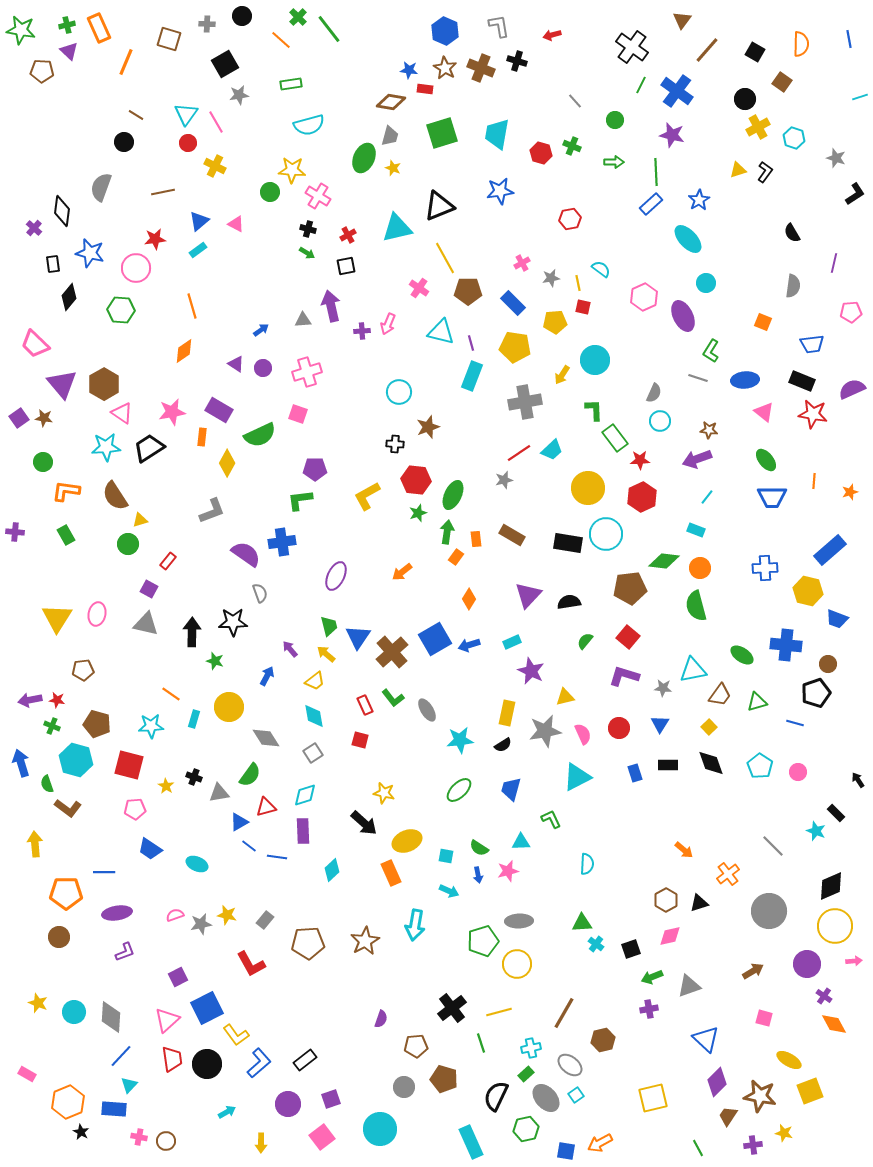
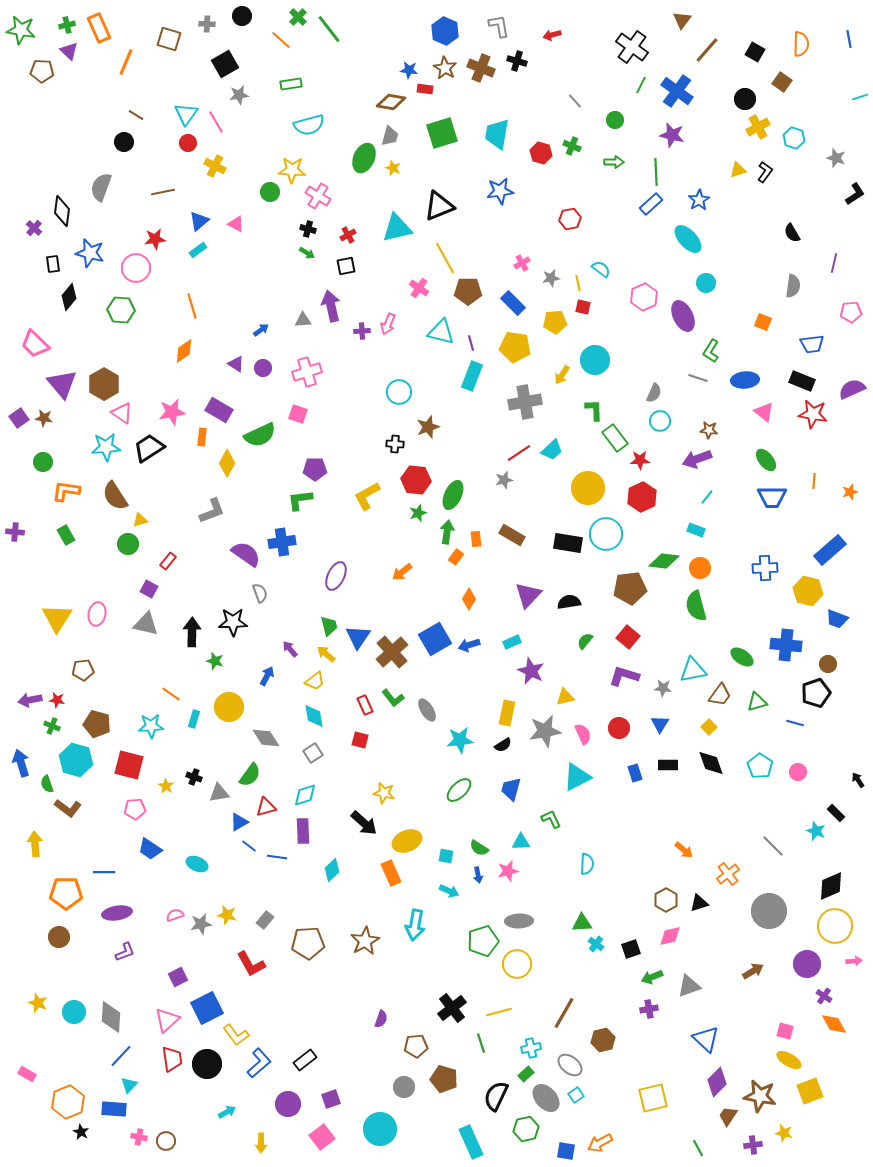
green ellipse at (742, 655): moved 2 px down
pink square at (764, 1018): moved 21 px right, 13 px down
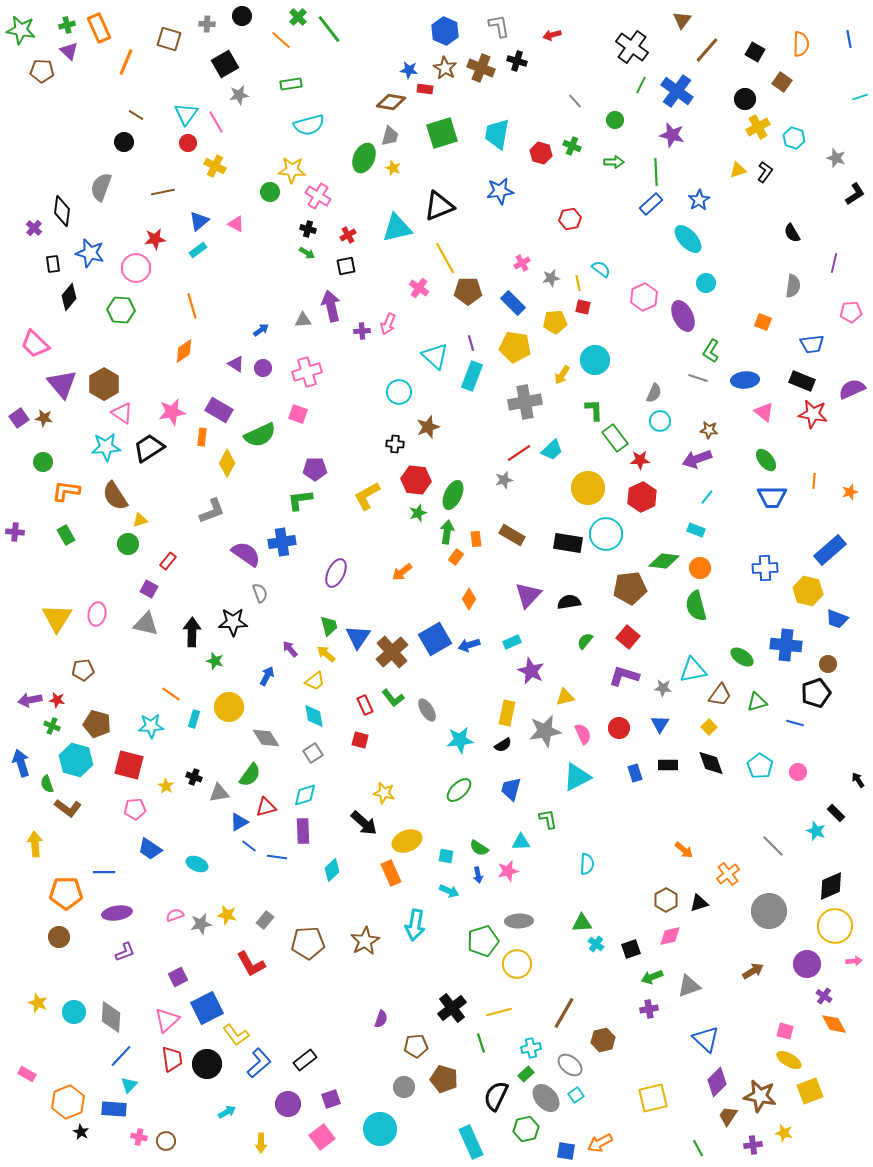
cyan triangle at (441, 332): moved 6 px left, 24 px down; rotated 28 degrees clockwise
purple ellipse at (336, 576): moved 3 px up
green L-shape at (551, 819): moved 3 px left; rotated 15 degrees clockwise
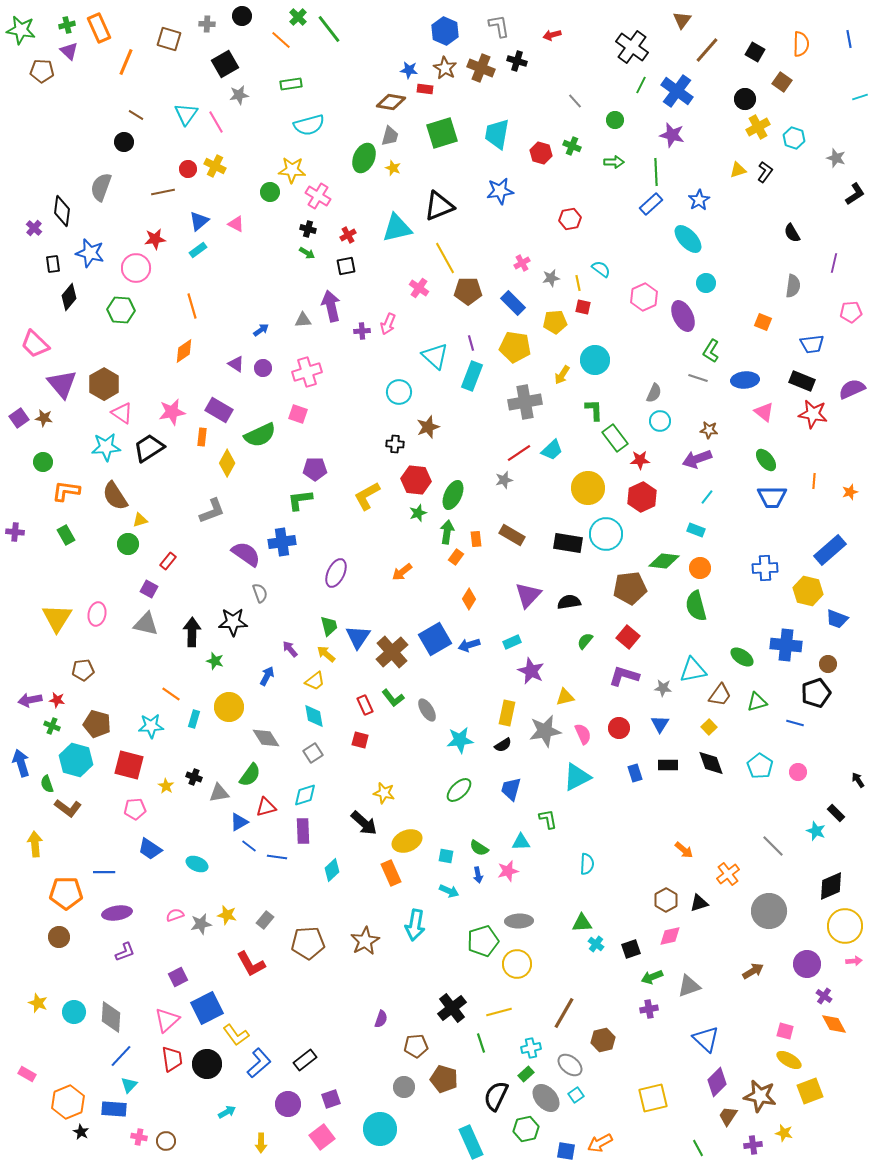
red circle at (188, 143): moved 26 px down
yellow circle at (835, 926): moved 10 px right
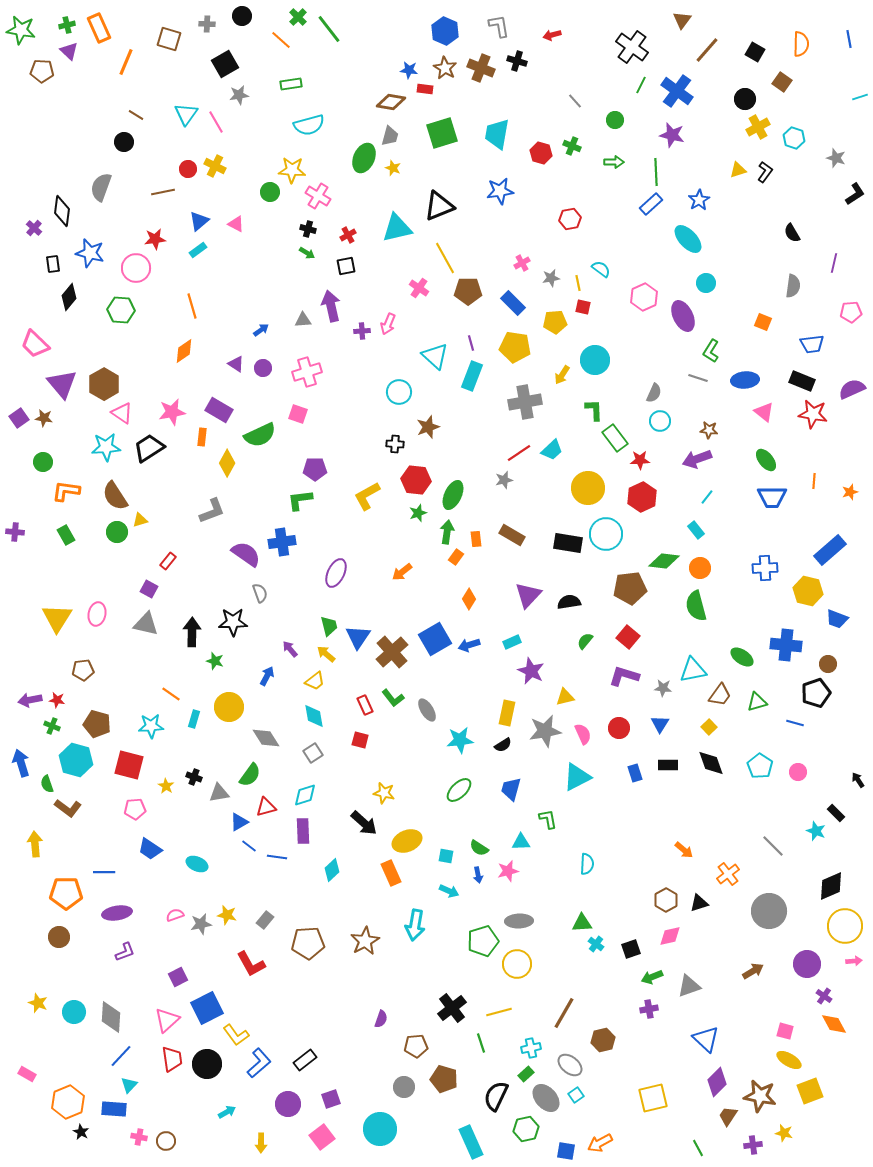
cyan rectangle at (696, 530): rotated 30 degrees clockwise
green circle at (128, 544): moved 11 px left, 12 px up
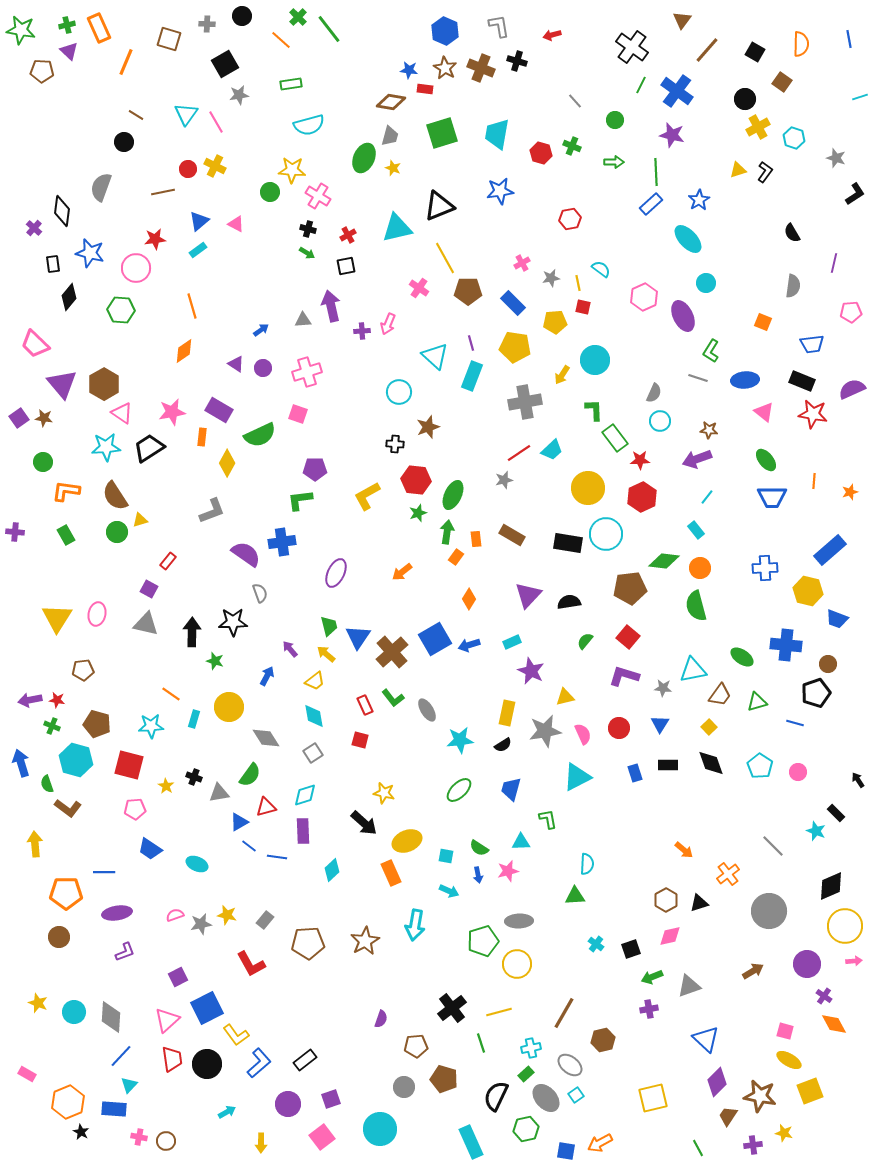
green triangle at (582, 923): moved 7 px left, 27 px up
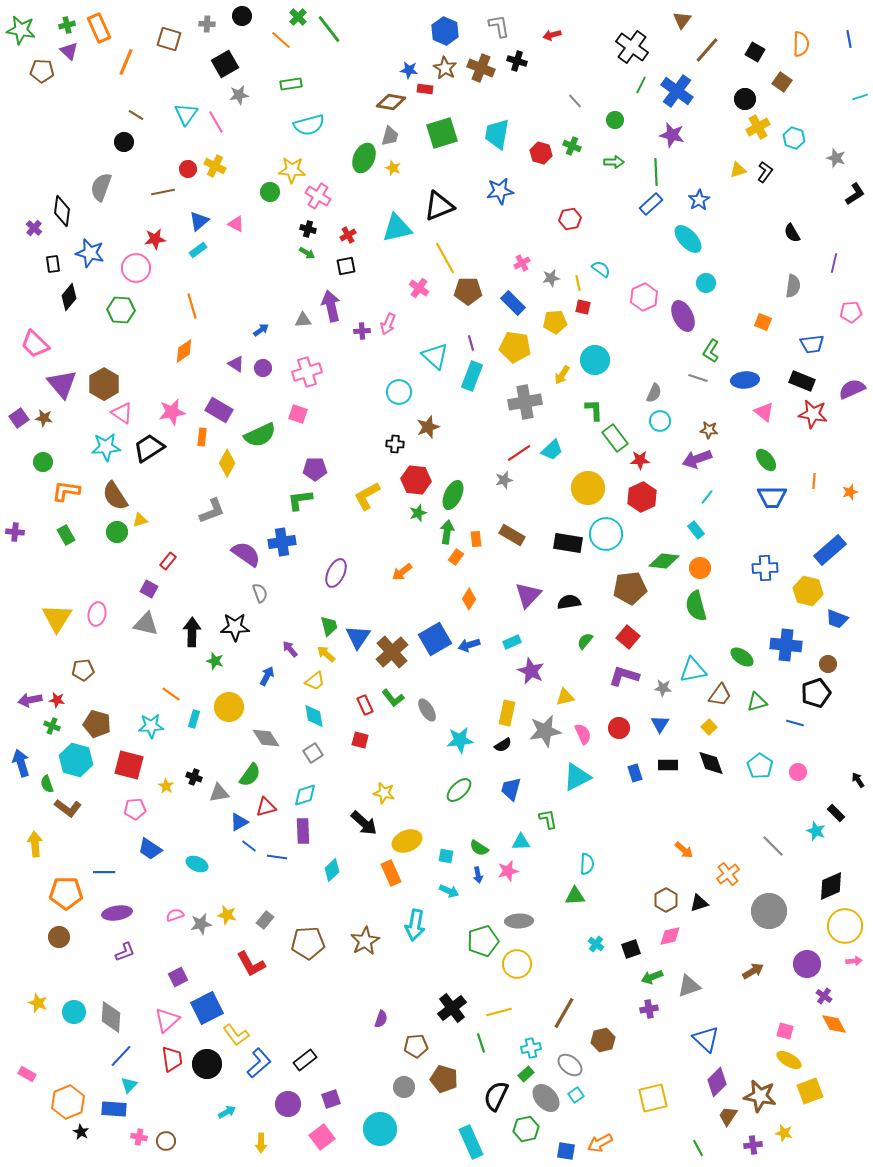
black star at (233, 622): moved 2 px right, 5 px down
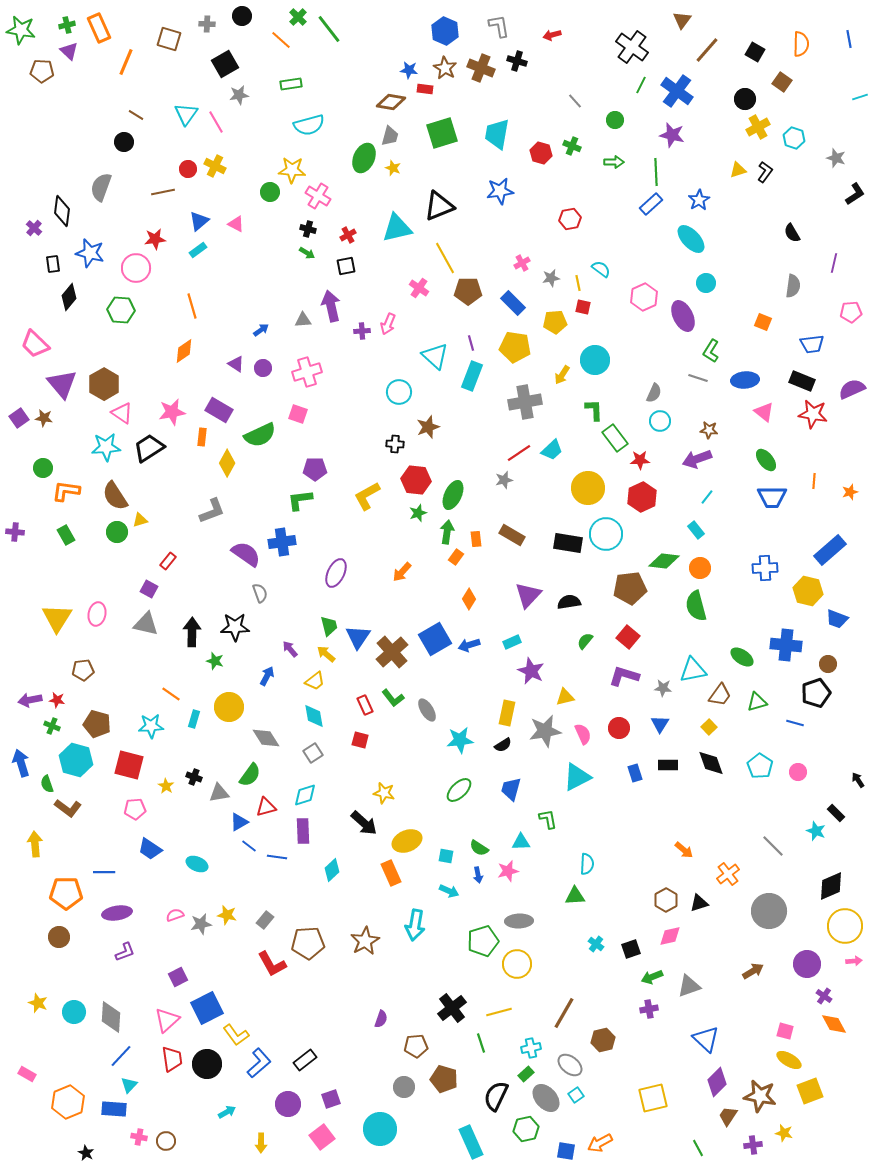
cyan ellipse at (688, 239): moved 3 px right
green circle at (43, 462): moved 6 px down
orange arrow at (402, 572): rotated 10 degrees counterclockwise
red L-shape at (251, 964): moved 21 px right
black star at (81, 1132): moved 5 px right, 21 px down
